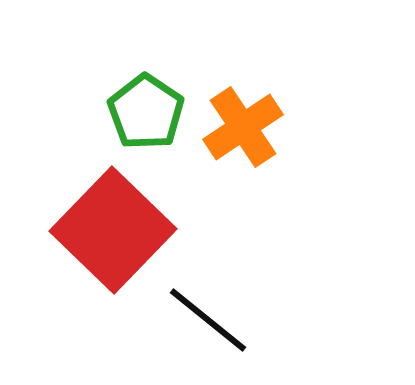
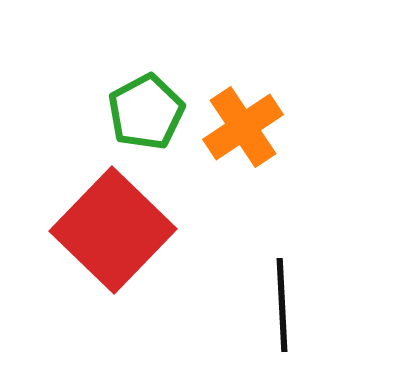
green pentagon: rotated 10 degrees clockwise
black line: moved 74 px right, 15 px up; rotated 48 degrees clockwise
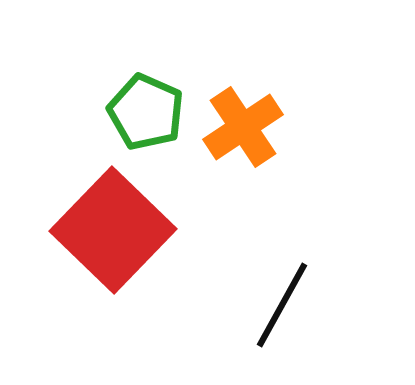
green pentagon: rotated 20 degrees counterclockwise
black line: rotated 32 degrees clockwise
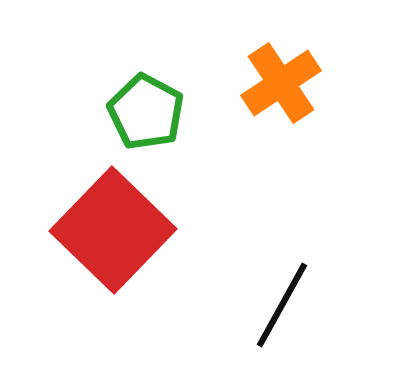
green pentagon: rotated 4 degrees clockwise
orange cross: moved 38 px right, 44 px up
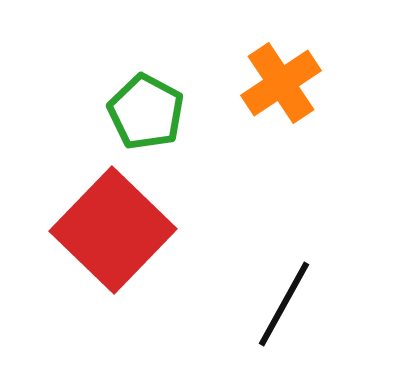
black line: moved 2 px right, 1 px up
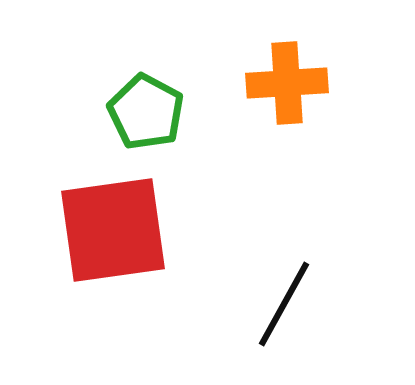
orange cross: moved 6 px right; rotated 30 degrees clockwise
red square: rotated 38 degrees clockwise
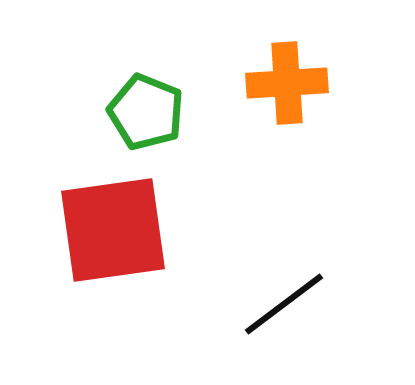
green pentagon: rotated 6 degrees counterclockwise
black line: rotated 24 degrees clockwise
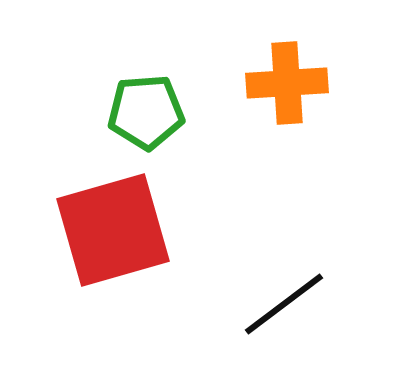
green pentagon: rotated 26 degrees counterclockwise
red square: rotated 8 degrees counterclockwise
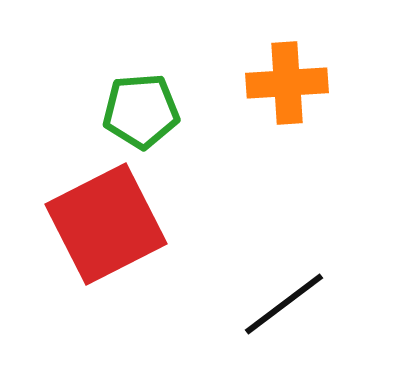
green pentagon: moved 5 px left, 1 px up
red square: moved 7 px left, 6 px up; rotated 11 degrees counterclockwise
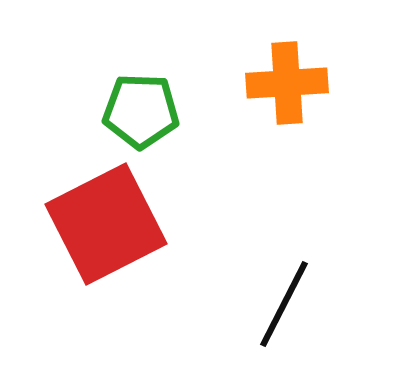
green pentagon: rotated 6 degrees clockwise
black line: rotated 26 degrees counterclockwise
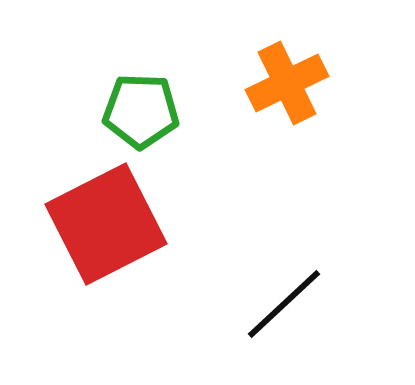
orange cross: rotated 22 degrees counterclockwise
black line: rotated 20 degrees clockwise
